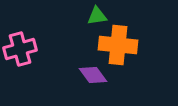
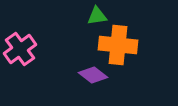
pink cross: rotated 20 degrees counterclockwise
purple diamond: rotated 16 degrees counterclockwise
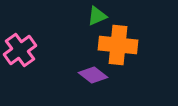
green triangle: rotated 15 degrees counterclockwise
pink cross: moved 1 px down
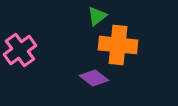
green triangle: rotated 15 degrees counterclockwise
purple diamond: moved 1 px right, 3 px down
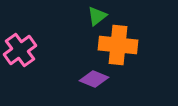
purple diamond: moved 1 px down; rotated 16 degrees counterclockwise
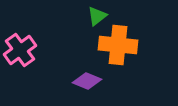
purple diamond: moved 7 px left, 2 px down
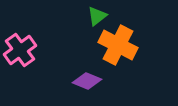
orange cross: rotated 21 degrees clockwise
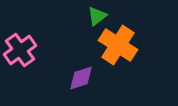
orange cross: rotated 6 degrees clockwise
purple diamond: moved 6 px left, 3 px up; rotated 40 degrees counterclockwise
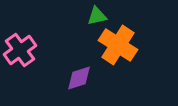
green triangle: rotated 25 degrees clockwise
purple diamond: moved 2 px left
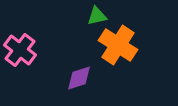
pink cross: rotated 16 degrees counterclockwise
